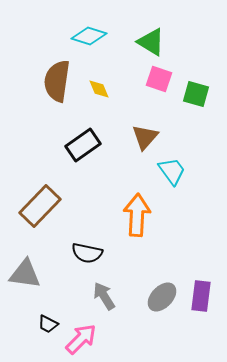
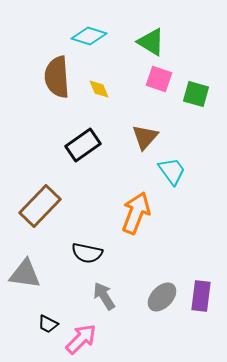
brown semicircle: moved 4 px up; rotated 12 degrees counterclockwise
orange arrow: moved 1 px left, 2 px up; rotated 18 degrees clockwise
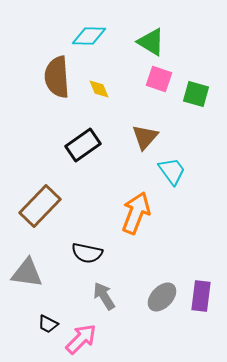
cyan diamond: rotated 16 degrees counterclockwise
gray triangle: moved 2 px right, 1 px up
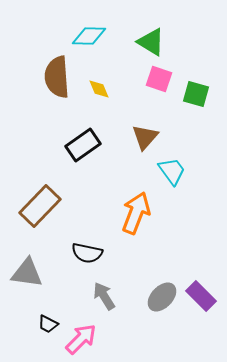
purple rectangle: rotated 52 degrees counterclockwise
